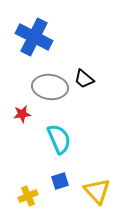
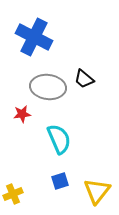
gray ellipse: moved 2 px left
yellow triangle: rotated 20 degrees clockwise
yellow cross: moved 15 px left, 2 px up
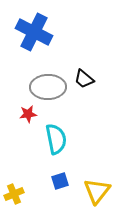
blue cross: moved 5 px up
gray ellipse: rotated 8 degrees counterclockwise
red star: moved 6 px right
cyan semicircle: moved 3 px left; rotated 12 degrees clockwise
yellow cross: moved 1 px right
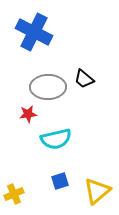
cyan semicircle: rotated 88 degrees clockwise
yellow triangle: rotated 12 degrees clockwise
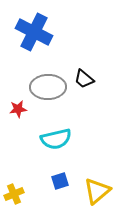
red star: moved 10 px left, 5 px up
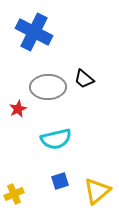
red star: rotated 18 degrees counterclockwise
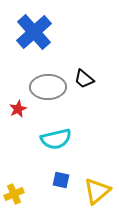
blue cross: rotated 21 degrees clockwise
blue square: moved 1 px right, 1 px up; rotated 30 degrees clockwise
